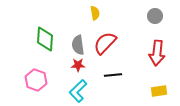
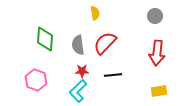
red star: moved 4 px right, 6 px down
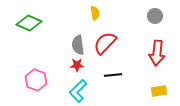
green diamond: moved 16 px left, 16 px up; rotated 70 degrees counterclockwise
red star: moved 5 px left, 6 px up
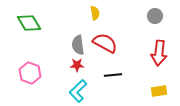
green diamond: rotated 35 degrees clockwise
red semicircle: rotated 75 degrees clockwise
red arrow: moved 2 px right
pink hexagon: moved 6 px left, 7 px up
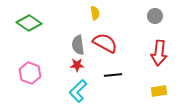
green diamond: rotated 25 degrees counterclockwise
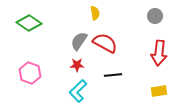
gray semicircle: moved 1 px right, 4 px up; rotated 42 degrees clockwise
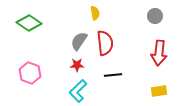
red semicircle: rotated 55 degrees clockwise
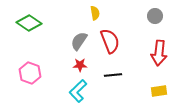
red semicircle: moved 5 px right, 2 px up; rotated 15 degrees counterclockwise
red star: moved 3 px right
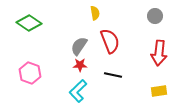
gray semicircle: moved 5 px down
black line: rotated 18 degrees clockwise
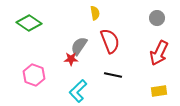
gray circle: moved 2 px right, 2 px down
red arrow: rotated 20 degrees clockwise
red star: moved 9 px left, 6 px up
pink hexagon: moved 4 px right, 2 px down
